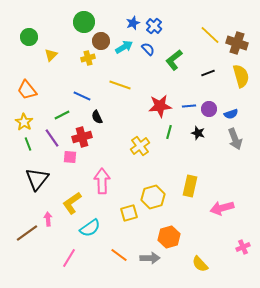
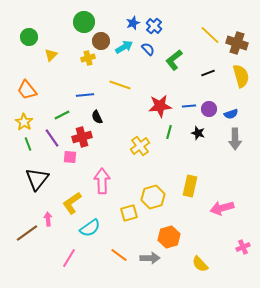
blue line at (82, 96): moved 3 px right, 1 px up; rotated 30 degrees counterclockwise
gray arrow at (235, 139): rotated 20 degrees clockwise
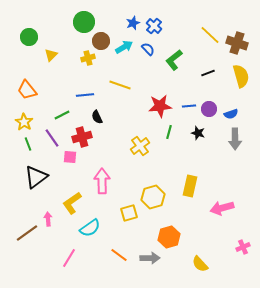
black triangle at (37, 179): moved 1 px left, 2 px up; rotated 15 degrees clockwise
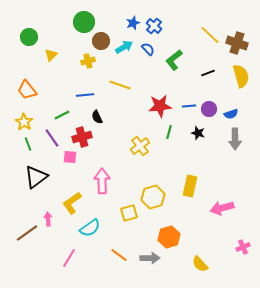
yellow cross at (88, 58): moved 3 px down
